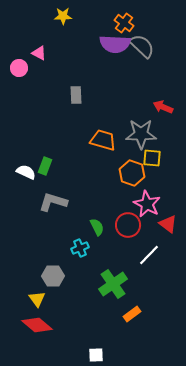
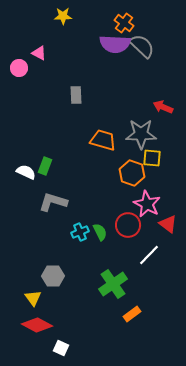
green semicircle: moved 3 px right, 5 px down
cyan cross: moved 16 px up
yellow triangle: moved 4 px left, 1 px up
red diamond: rotated 12 degrees counterclockwise
white square: moved 35 px left, 7 px up; rotated 28 degrees clockwise
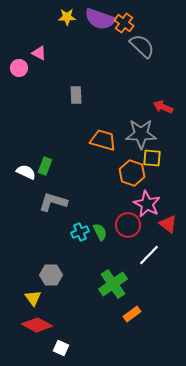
yellow star: moved 4 px right, 1 px down
purple semicircle: moved 15 px left, 25 px up; rotated 16 degrees clockwise
gray hexagon: moved 2 px left, 1 px up
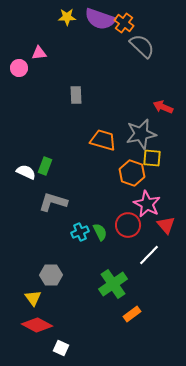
pink triangle: rotated 35 degrees counterclockwise
gray star: rotated 12 degrees counterclockwise
red triangle: moved 2 px left, 1 px down; rotated 12 degrees clockwise
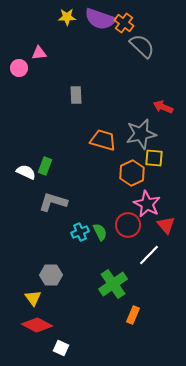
yellow square: moved 2 px right
orange hexagon: rotated 15 degrees clockwise
orange rectangle: moved 1 px right, 1 px down; rotated 30 degrees counterclockwise
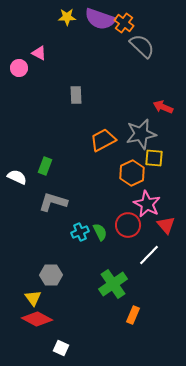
pink triangle: rotated 35 degrees clockwise
orange trapezoid: rotated 44 degrees counterclockwise
white semicircle: moved 9 px left, 5 px down
red diamond: moved 6 px up
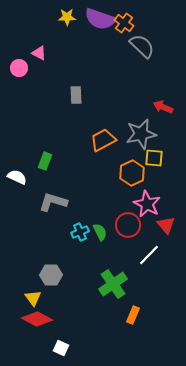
green rectangle: moved 5 px up
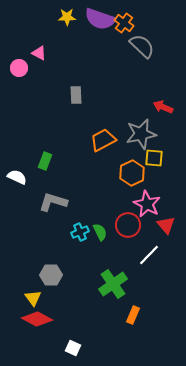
white square: moved 12 px right
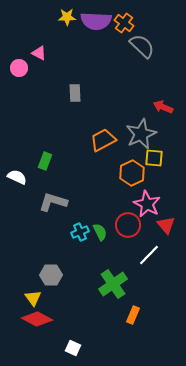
purple semicircle: moved 4 px left, 2 px down; rotated 16 degrees counterclockwise
gray rectangle: moved 1 px left, 2 px up
gray star: rotated 12 degrees counterclockwise
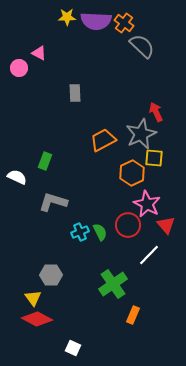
red arrow: moved 7 px left, 5 px down; rotated 42 degrees clockwise
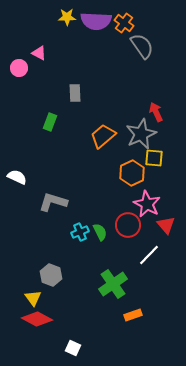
gray semicircle: rotated 12 degrees clockwise
orange trapezoid: moved 4 px up; rotated 12 degrees counterclockwise
green rectangle: moved 5 px right, 39 px up
gray hexagon: rotated 20 degrees clockwise
orange rectangle: rotated 48 degrees clockwise
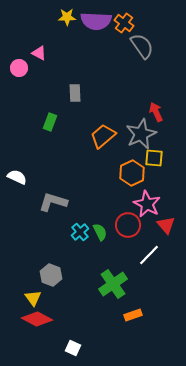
cyan cross: rotated 18 degrees counterclockwise
